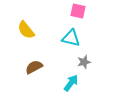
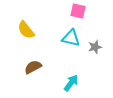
gray star: moved 11 px right, 15 px up
brown semicircle: moved 1 px left
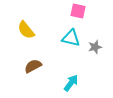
brown semicircle: moved 1 px up
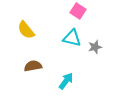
pink square: rotated 21 degrees clockwise
cyan triangle: moved 1 px right
brown semicircle: rotated 18 degrees clockwise
cyan arrow: moved 5 px left, 2 px up
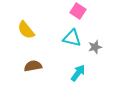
cyan arrow: moved 12 px right, 8 px up
